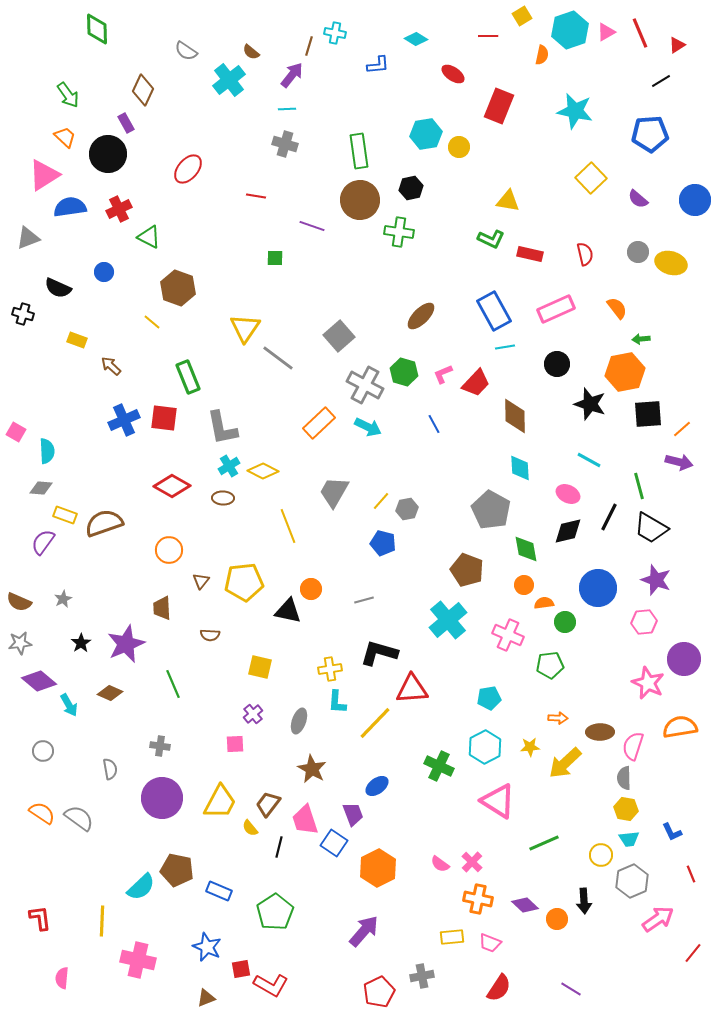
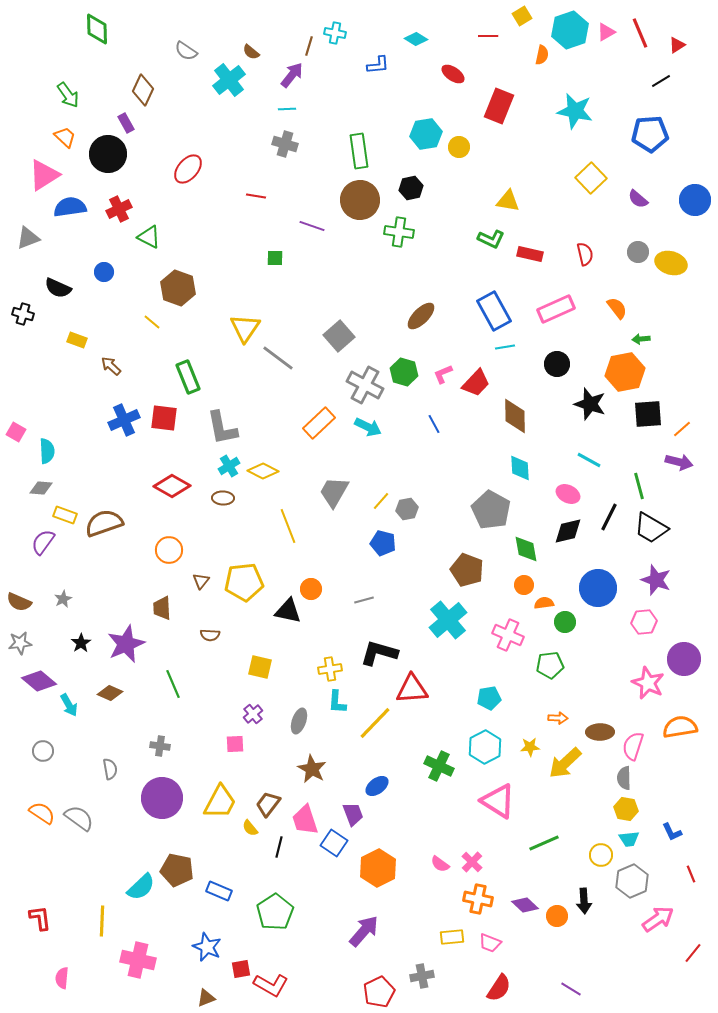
orange circle at (557, 919): moved 3 px up
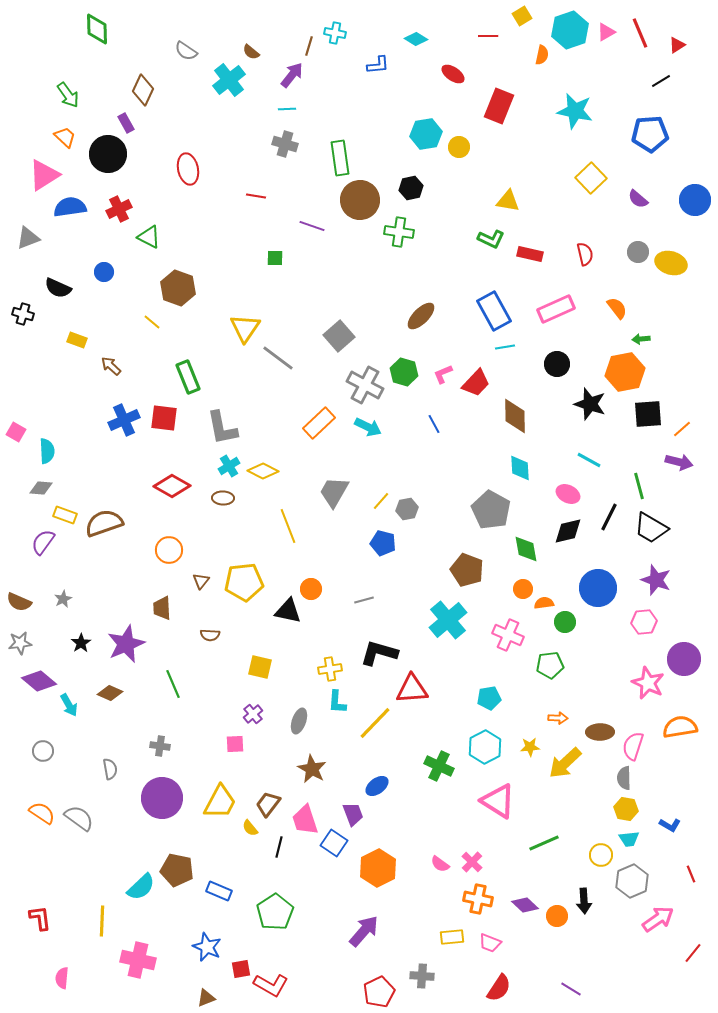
green rectangle at (359, 151): moved 19 px left, 7 px down
red ellipse at (188, 169): rotated 52 degrees counterclockwise
orange circle at (524, 585): moved 1 px left, 4 px down
blue L-shape at (672, 832): moved 2 px left, 7 px up; rotated 35 degrees counterclockwise
gray cross at (422, 976): rotated 15 degrees clockwise
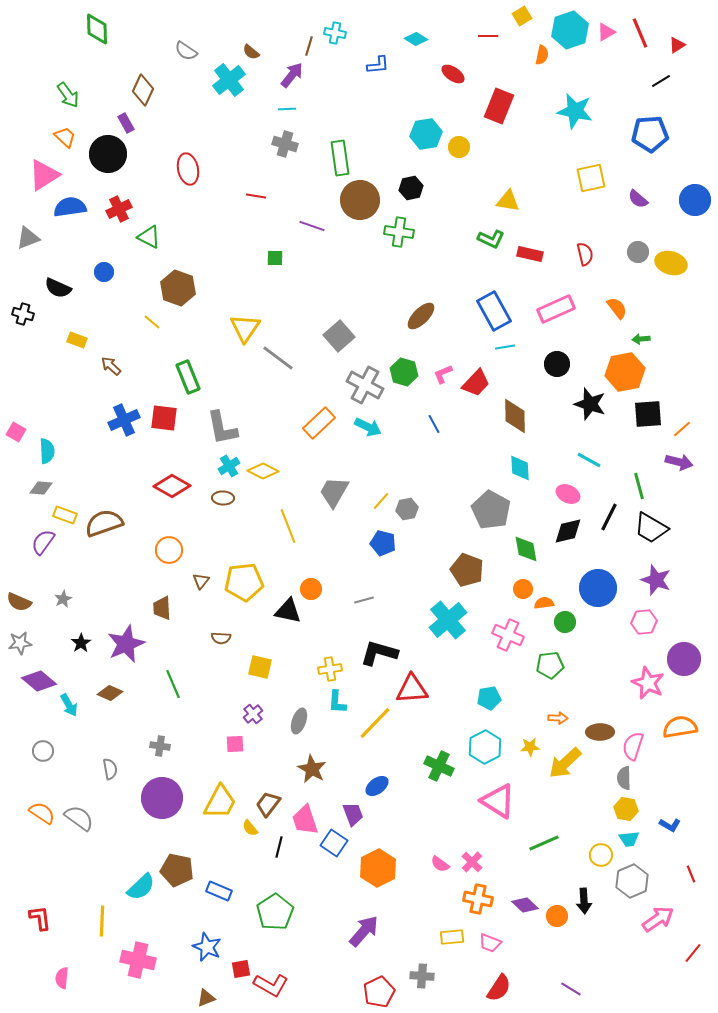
yellow square at (591, 178): rotated 32 degrees clockwise
brown semicircle at (210, 635): moved 11 px right, 3 px down
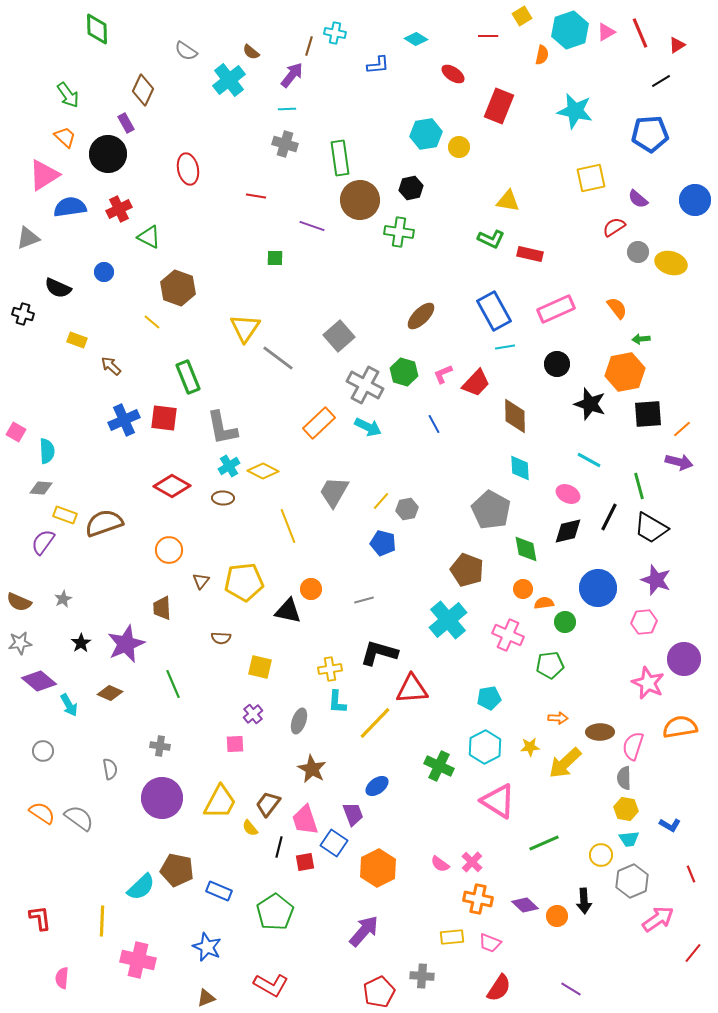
red semicircle at (585, 254): moved 29 px right, 27 px up; rotated 110 degrees counterclockwise
red square at (241, 969): moved 64 px right, 107 px up
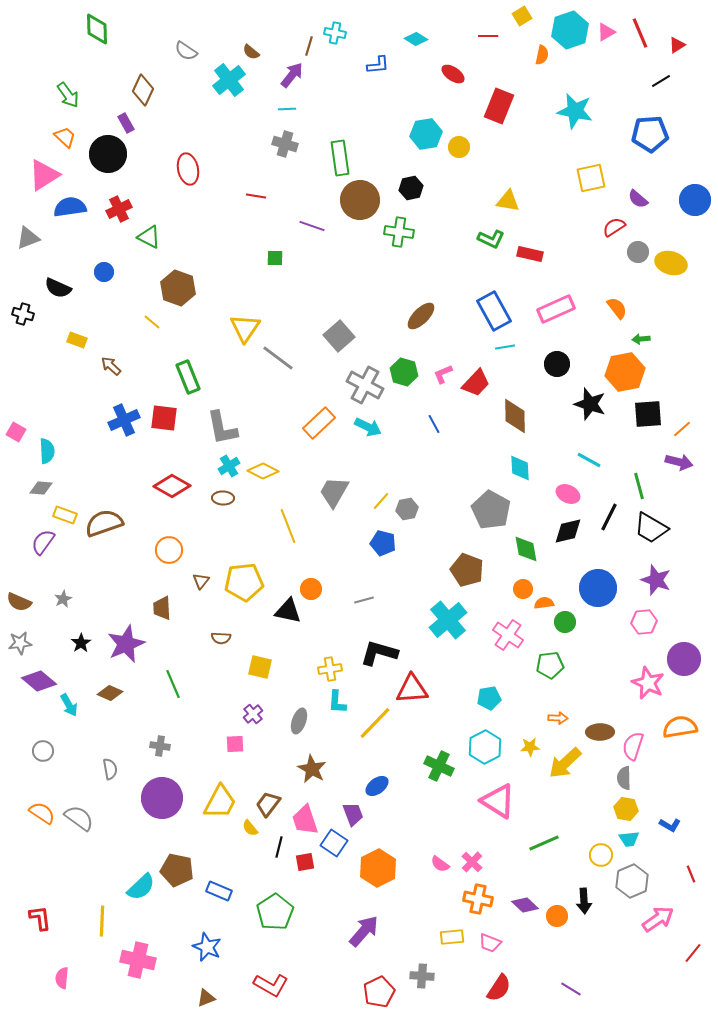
pink cross at (508, 635): rotated 12 degrees clockwise
